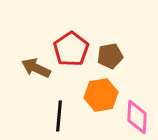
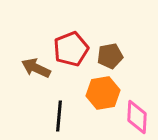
red pentagon: rotated 12 degrees clockwise
orange hexagon: moved 2 px right, 2 px up
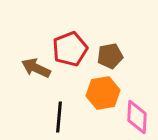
red pentagon: moved 1 px left
black line: moved 1 px down
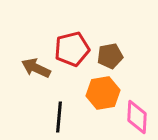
red pentagon: moved 2 px right; rotated 8 degrees clockwise
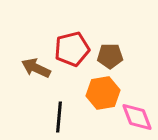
brown pentagon: rotated 10 degrees clockwise
pink diamond: rotated 24 degrees counterclockwise
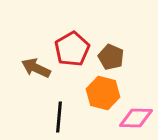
red pentagon: rotated 16 degrees counterclockwise
brown pentagon: moved 1 px right, 1 px down; rotated 25 degrees clockwise
orange hexagon: rotated 24 degrees clockwise
pink diamond: moved 1 px left, 1 px down; rotated 68 degrees counterclockwise
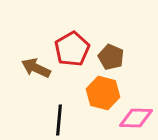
black line: moved 3 px down
